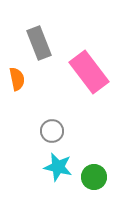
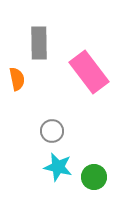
gray rectangle: rotated 20 degrees clockwise
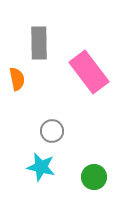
cyan star: moved 17 px left
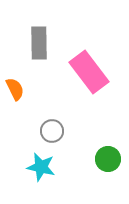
orange semicircle: moved 2 px left, 10 px down; rotated 15 degrees counterclockwise
green circle: moved 14 px right, 18 px up
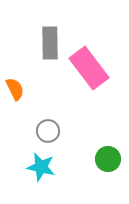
gray rectangle: moved 11 px right
pink rectangle: moved 4 px up
gray circle: moved 4 px left
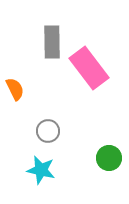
gray rectangle: moved 2 px right, 1 px up
green circle: moved 1 px right, 1 px up
cyan star: moved 3 px down
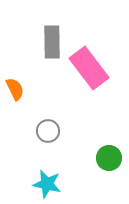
cyan star: moved 6 px right, 14 px down
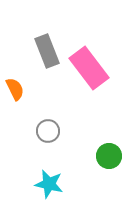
gray rectangle: moved 5 px left, 9 px down; rotated 20 degrees counterclockwise
green circle: moved 2 px up
cyan star: moved 2 px right
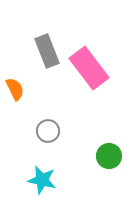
cyan star: moved 7 px left, 4 px up
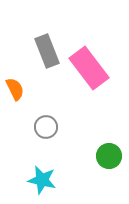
gray circle: moved 2 px left, 4 px up
